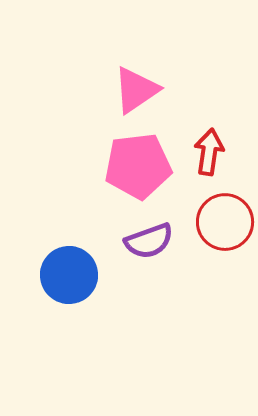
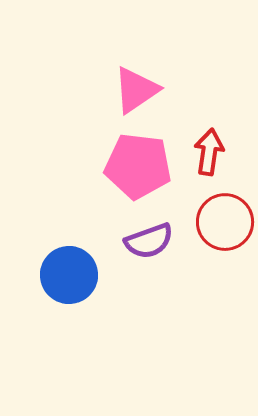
pink pentagon: rotated 14 degrees clockwise
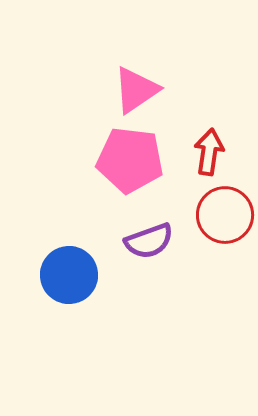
pink pentagon: moved 8 px left, 6 px up
red circle: moved 7 px up
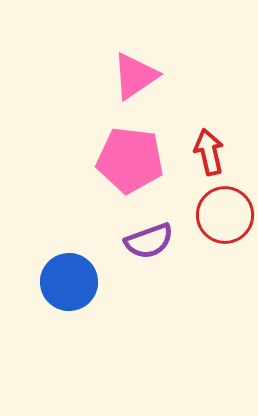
pink triangle: moved 1 px left, 14 px up
red arrow: rotated 21 degrees counterclockwise
blue circle: moved 7 px down
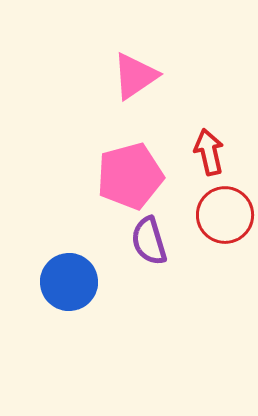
pink pentagon: moved 16 px down; rotated 22 degrees counterclockwise
purple semicircle: rotated 93 degrees clockwise
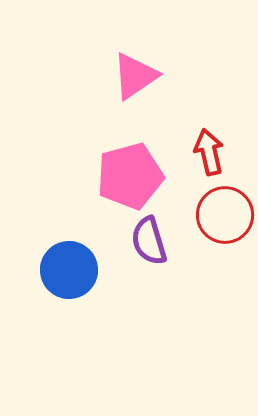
blue circle: moved 12 px up
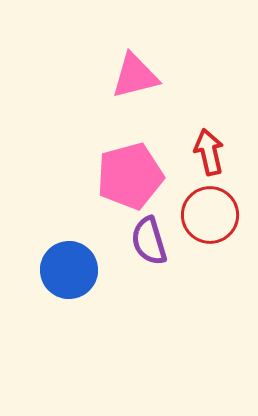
pink triangle: rotated 20 degrees clockwise
red circle: moved 15 px left
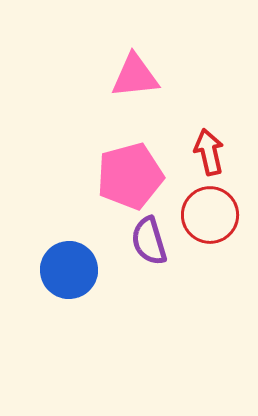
pink triangle: rotated 8 degrees clockwise
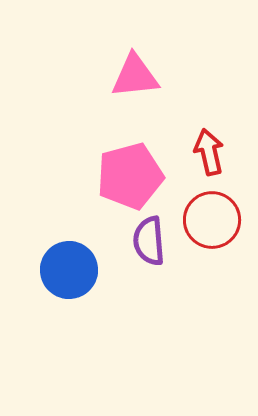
red circle: moved 2 px right, 5 px down
purple semicircle: rotated 12 degrees clockwise
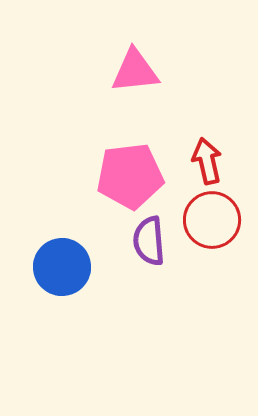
pink triangle: moved 5 px up
red arrow: moved 2 px left, 9 px down
pink pentagon: rotated 8 degrees clockwise
blue circle: moved 7 px left, 3 px up
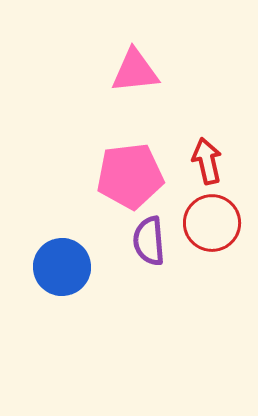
red circle: moved 3 px down
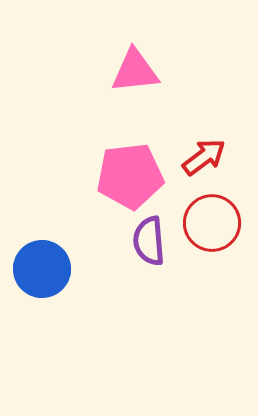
red arrow: moved 3 px left, 4 px up; rotated 66 degrees clockwise
blue circle: moved 20 px left, 2 px down
